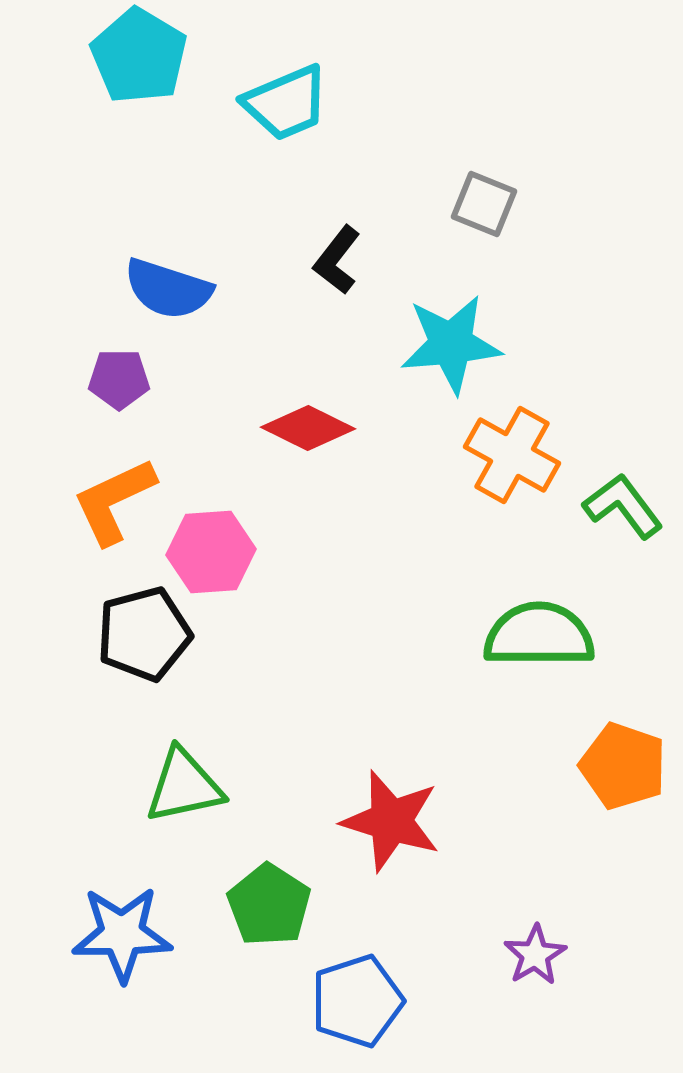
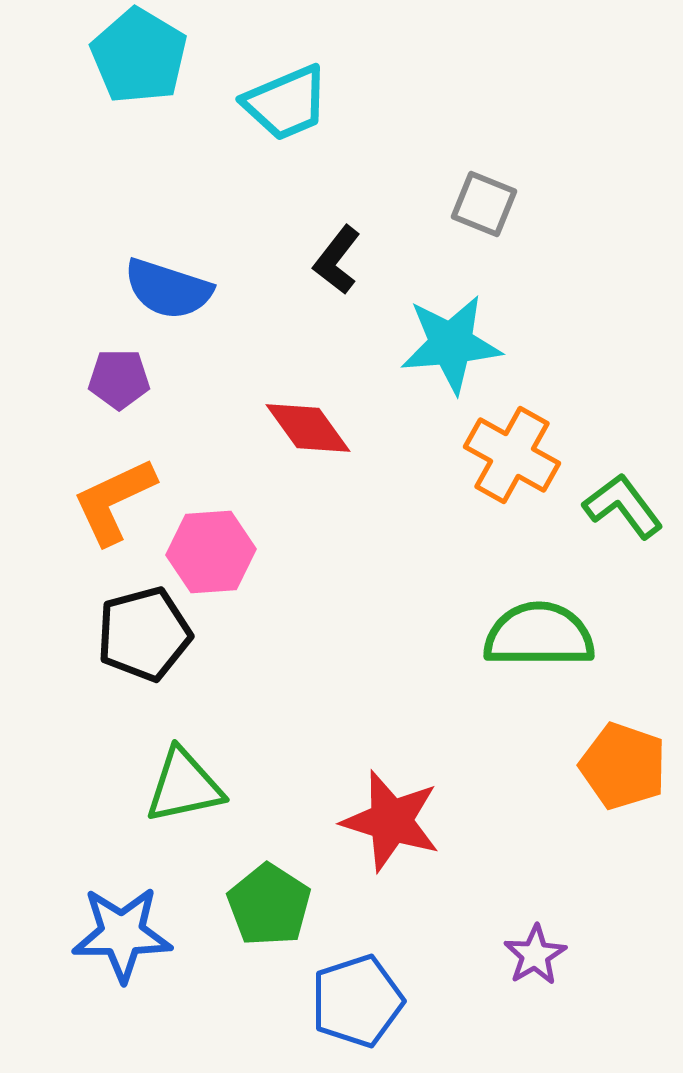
red diamond: rotated 28 degrees clockwise
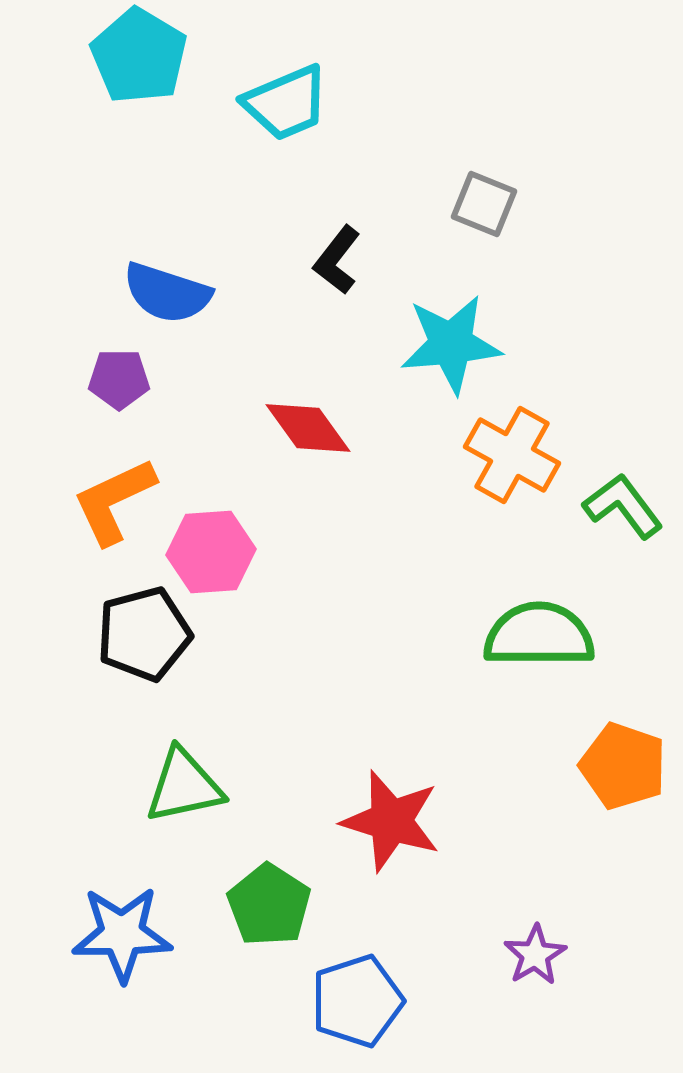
blue semicircle: moved 1 px left, 4 px down
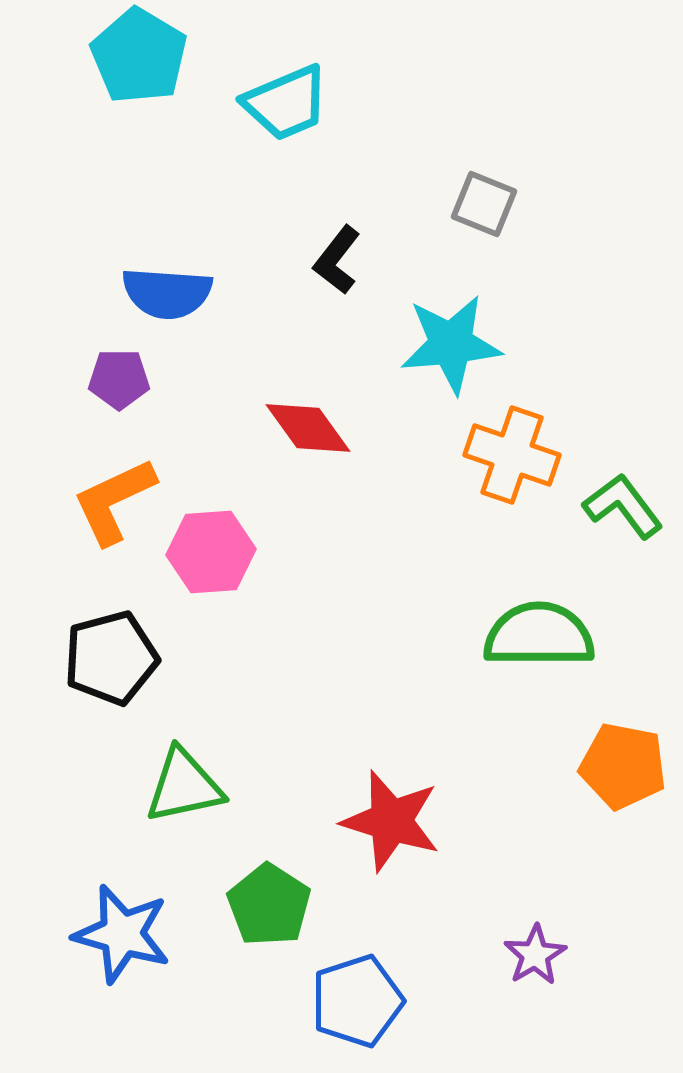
blue semicircle: rotated 14 degrees counterclockwise
orange cross: rotated 10 degrees counterclockwise
black pentagon: moved 33 px left, 24 px down
orange pentagon: rotated 8 degrees counterclockwise
blue star: rotated 16 degrees clockwise
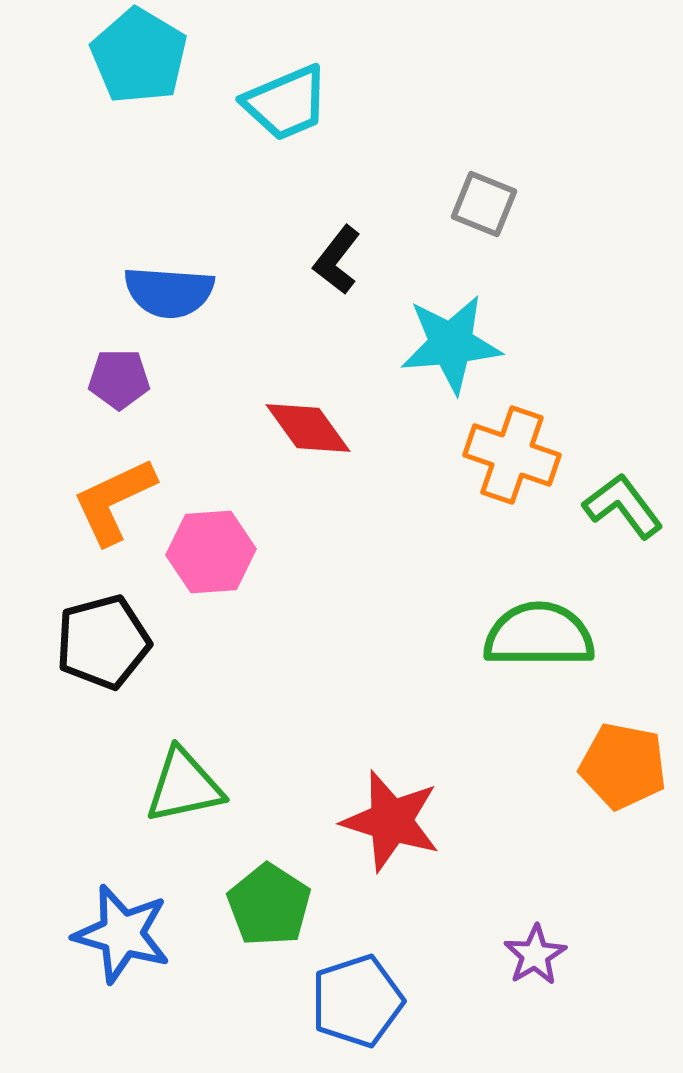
blue semicircle: moved 2 px right, 1 px up
black pentagon: moved 8 px left, 16 px up
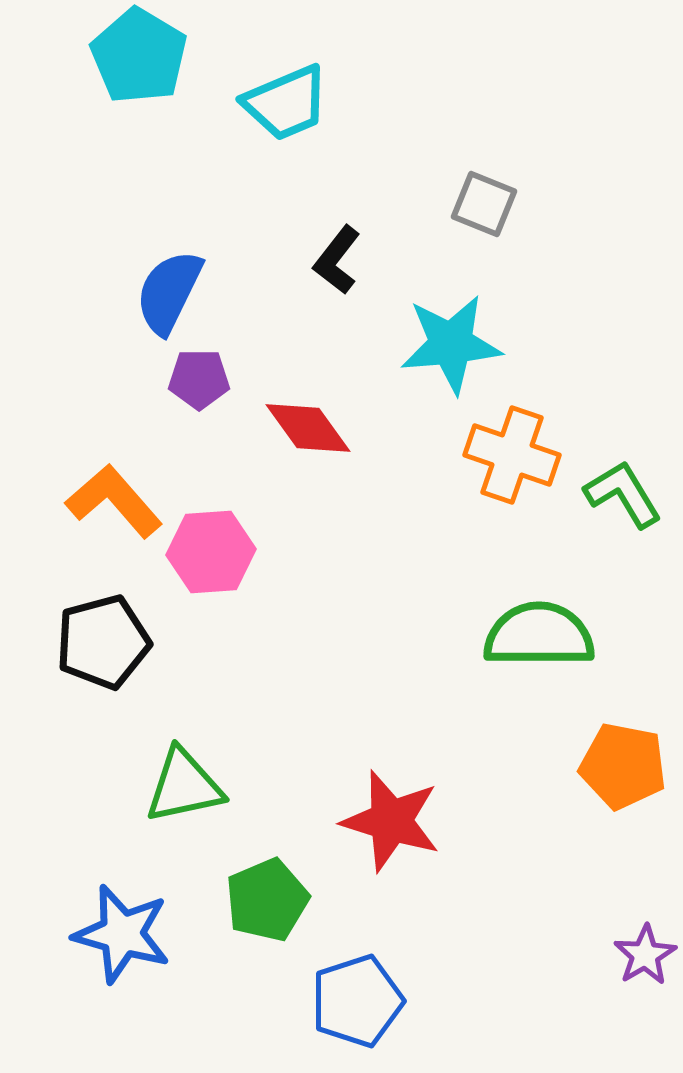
blue semicircle: rotated 112 degrees clockwise
purple pentagon: moved 80 px right
orange L-shape: rotated 74 degrees clockwise
green L-shape: moved 12 px up; rotated 6 degrees clockwise
green pentagon: moved 2 px left, 5 px up; rotated 16 degrees clockwise
purple star: moved 110 px right
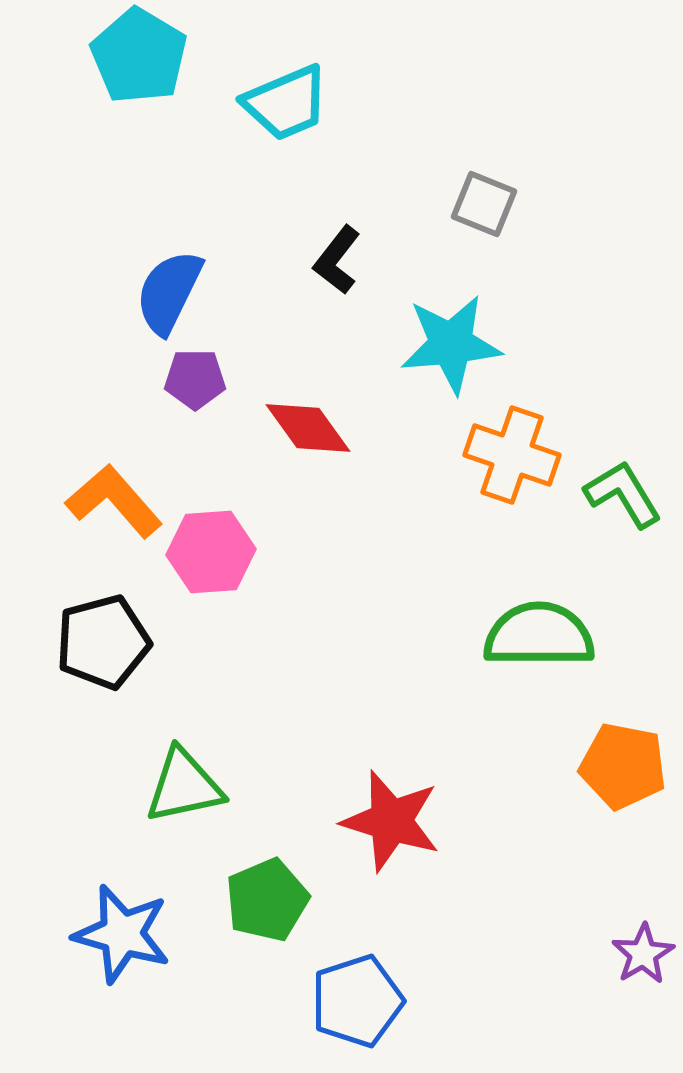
purple pentagon: moved 4 px left
purple star: moved 2 px left, 1 px up
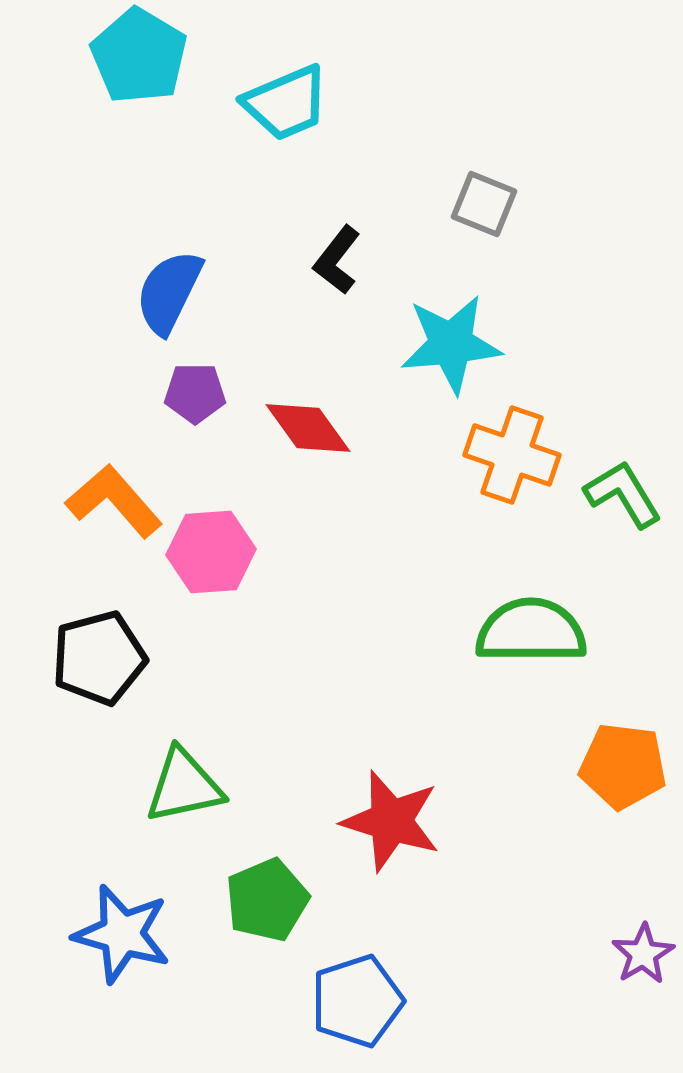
purple pentagon: moved 14 px down
green semicircle: moved 8 px left, 4 px up
black pentagon: moved 4 px left, 16 px down
orange pentagon: rotated 4 degrees counterclockwise
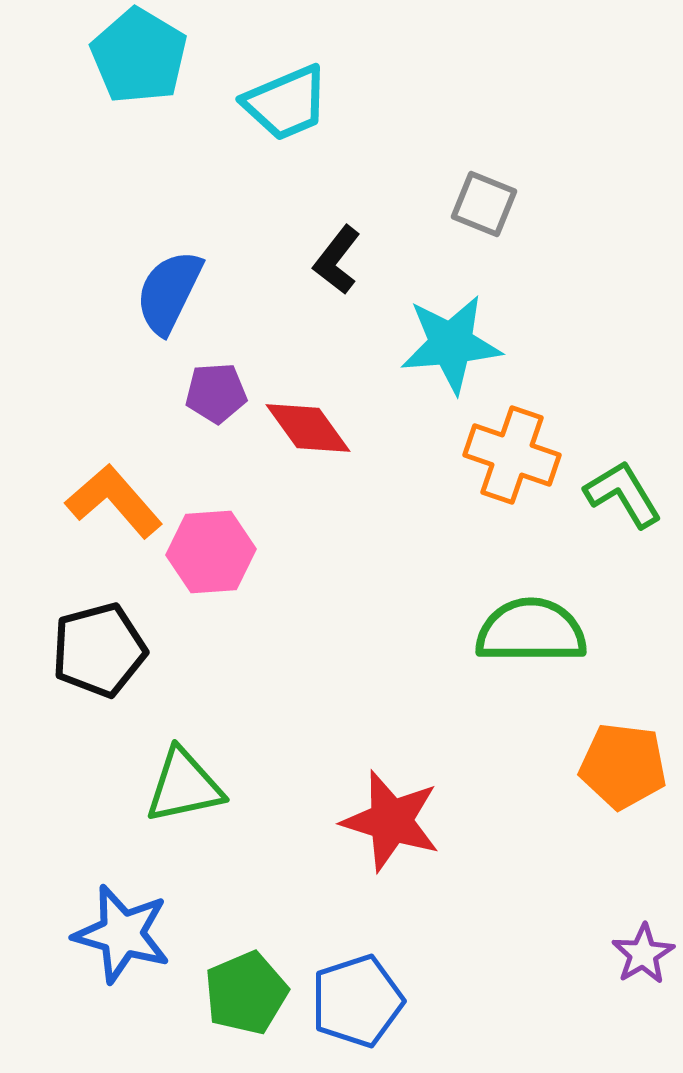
purple pentagon: moved 21 px right; rotated 4 degrees counterclockwise
black pentagon: moved 8 px up
green pentagon: moved 21 px left, 93 px down
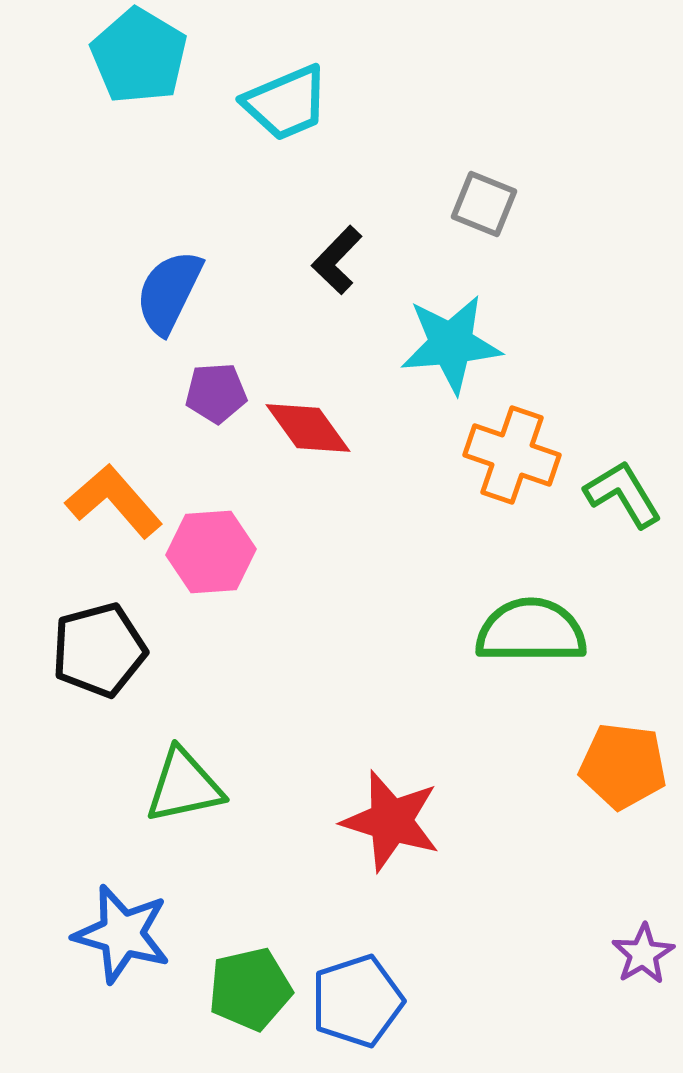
black L-shape: rotated 6 degrees clockwise
green pentagon: moved 4 px right, 4 px up; rotated 10 degrees clockwise
